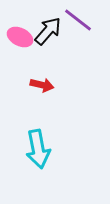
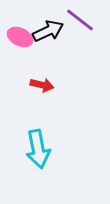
purple line: moved 2 px right
black arrow: rotated 24 degrees clockwise
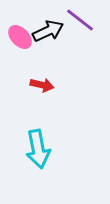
pink ellipse: rotated 20 degrees clockwise
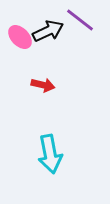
red arrow: moved 1 px right
cyan arrow: moved 12 px right, 5 px down
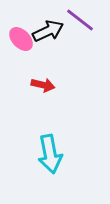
pink ellipse: moved 1 px right, 2 px down
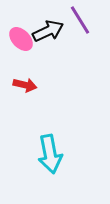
purple line: rotated 20 degrees clockwise
red arrow: moved 18 px left
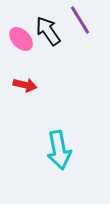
black arrow: rotated 100 degrees counterclockwise
cyan arrow: moved 9 px right, 4 px up
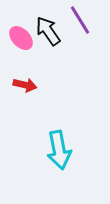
pink ellipse: moved 1 px up
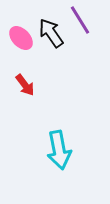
black arrow: moved 3 px right, 2 px down
red arrow: rotated 40 degrees clockwise
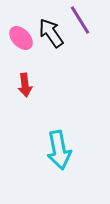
red arrow: rotated 30 degrees clockwise
